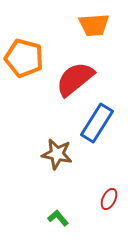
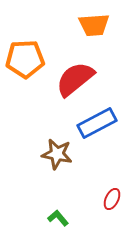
orange pentagon: moved 1 px right, 1 px down; rotated 18 degrees counterclockwise
blue rectangle: rotated 30 degrees clockwise
red ellipse: moved 3 px right
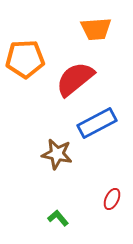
orange trapezoid: moved 2 px right, 4 px down
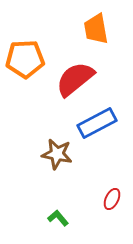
orange trapezoid: rotated 84 degrees clockwise
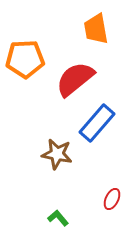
blue rectangle: rotated 21 degrees counterclockwise
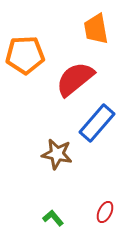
orange pentagon: moved 4 px up
red ellipse: moved 7 px left, 13 px down
green L-shape: moved 5 px left
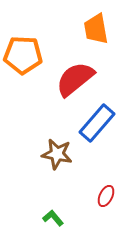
orange pentagon: moved 2 px left; rotated 6 degrees clockwise
red ellipse: moved 1 px right, 16 px up
